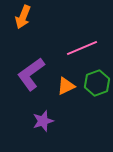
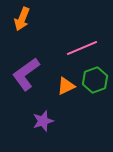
orange arrow: moved 1 px left, 2 px down
purple L-shape: moved 5 px left
green hexagon: moved 2 px left, 3 px up
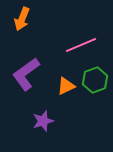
pink line: moved 1 px left, 3 px up
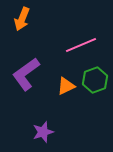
purple star: moved 11 px down
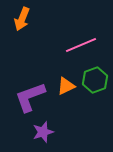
purple L-shape: moved 4 px right, 23 px down; rotated 16 degrees clockwise
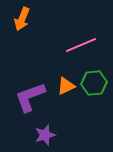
green hexagon: moved 1 px left, 3 px down; rotated 15 degrees clockwise
purple star: moved 2 px right, 3 px down
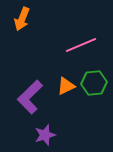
purple L-shape: rotated 24 degrees counterclockwise
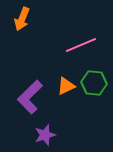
green hexagon: rotated 10 degrees clockwise
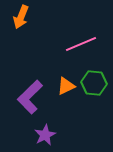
orange arrow: moved 1 px left, 2 px up
pink line: moved 1 px up
purple star: rotated 10 degrees counterclockwise
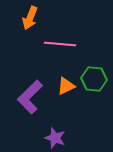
orange arrow: moved 9 px right, 1 px down
pink line: moved 21 px left; rotated 28 degrees clockwise
green hexagon: moved 4 px up
purple star: moved 10 px right, 3 px down; rotated 25 degrees counterclockwise
